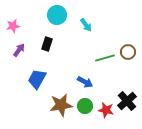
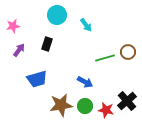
blue trapezoid: rotated 135 degrees counterclockwise
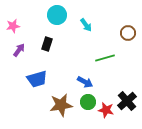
brown circle: moved 19 px up
green circle: moved 3 px right, 4 px up
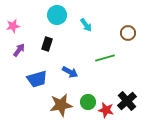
blue arrow: moved 15 px left, 10 px up
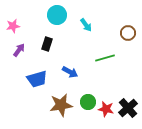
black cross: moved 1 px right, 7 px down
red star: moved 1 px up
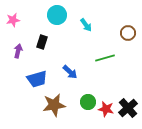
pink star: moved 6 px up
black rectangle: moved 5 px left, 2 px up
purple arrow: moved 1 px left, 1 px down; rotated 24 degrees counterclockwise
blue arrow: rotated 14 degrees clockwise
brown star: moved 7 px left
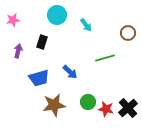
blue trapezoid: moved 2 px right, 1 px up
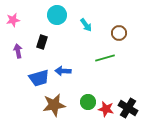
brown circle: moved 9 px left
purple arrow: rotated 24 degrees counterclockwise
blue arrow: moved 7 px left, 1 px up; rotated 140 degrees clockwise
black cross: rotated 18 degrees counterclockwise
